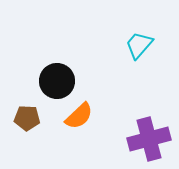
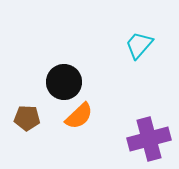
black circle: moved 7 px right, 1 px down
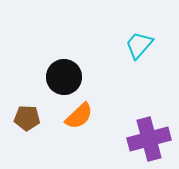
black circle: moved 5 px up
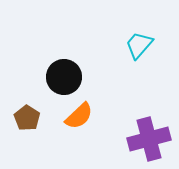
brown pentagon: rotated 30 degrees clockwise
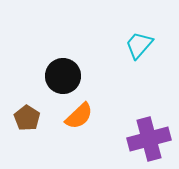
black circle: moved 1 px left, 1 px up
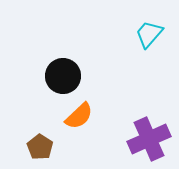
cyan trapezoid: moved 10 px right, 11 px up
brown pentagon: moved 13 px right, 29 px down
purple cross: rotated 9 degrees counterclockwise
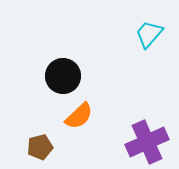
purple cross: moved 2 px left, 3 px down
brown pentagon: rotated 25 degrees clockwise
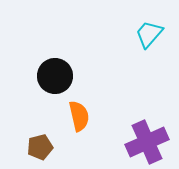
black circle: moved 8 px left
orange semicircle: rotated 60 degrees counterclockwise
